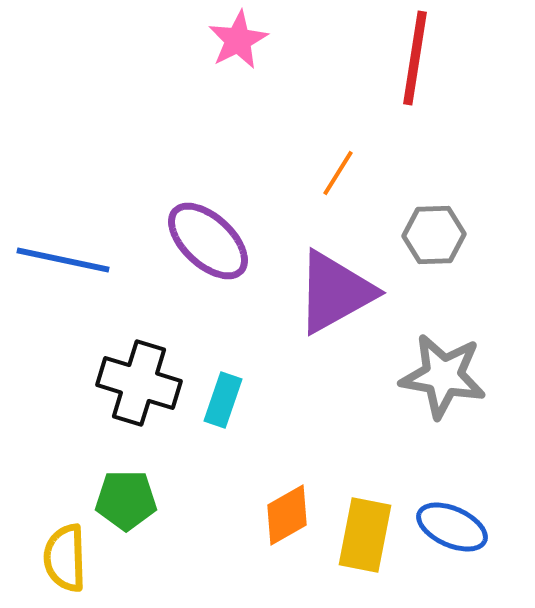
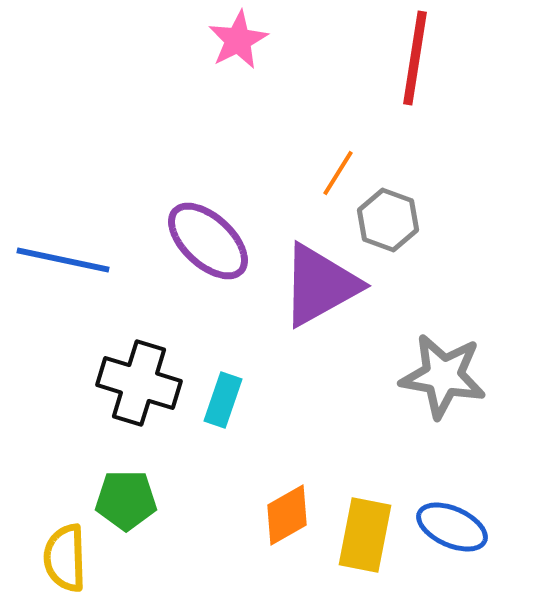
gray hexagon: moved 46 px left, 15 px up; rotated 22 degrees clockwise
purple triangle: moved 15 px left, 7 px up
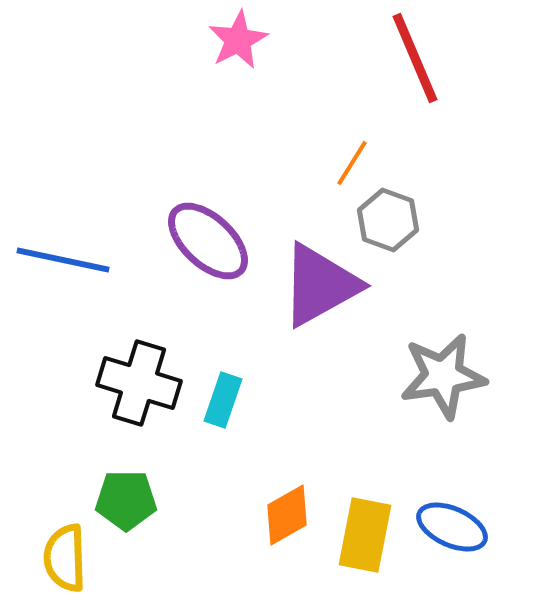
red line: rotated 32 degrees counterclockwise
orange line: moved 14 px right, 10 px up
gray star: rotated 18 degrees counterclockwise
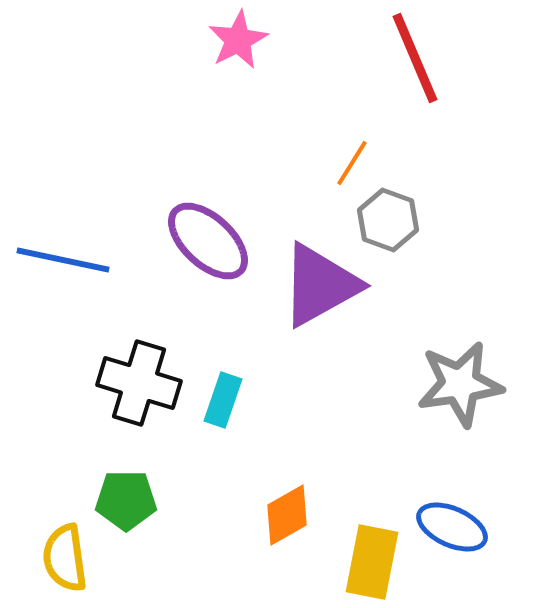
gray star: moved 17 px right, 8 px down
yellow rectangle: moved 7 px right, 27 px down
yellow semicircle: rotated 6 degrees counterclockwise
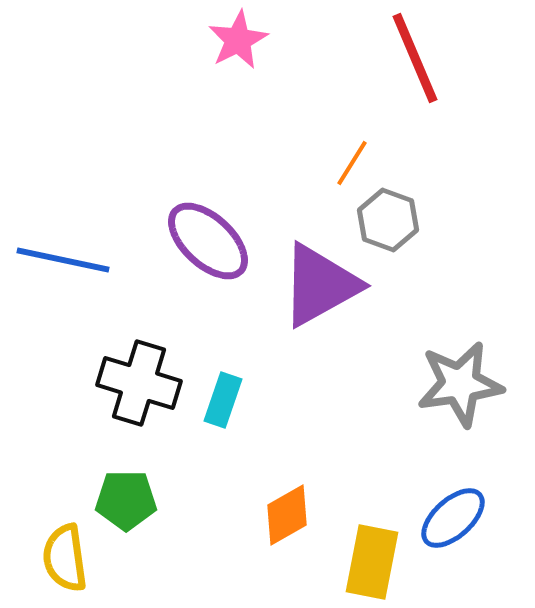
blue ellipse: moved 1 px right, 9 px up; rotated 66 degrees counterclockwise
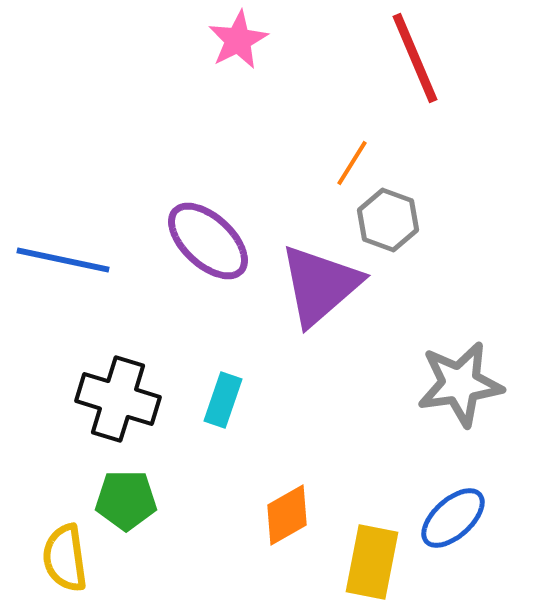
purple triangle: rotated 12 degrees counterclockwise
black cross: moved 21 px left, 16 px down
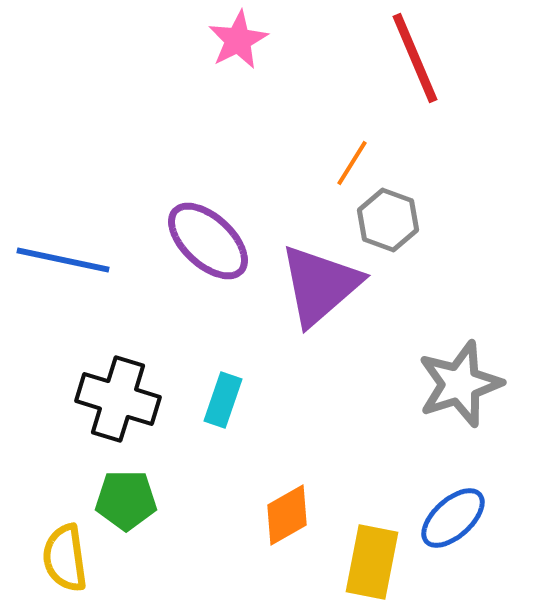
gray star: rotated 10 degrees counterclockwise
